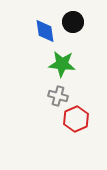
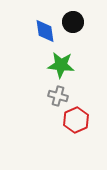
green star: moved 1 px left, 1 px down
red hexagon: moved 1 px down
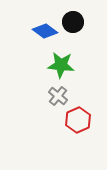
blue diamond: rotated 45 degrees counterclockwise
gray cross: rotated 24 degrees clockwise
red hexagon: moved 2 px right
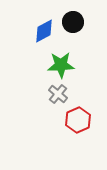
blue diamond: moved 1 px left; rotated 65 degrees counterclockwise
green star: rotated 8 degrees counterclockwise
gray cross: moved 2 px up
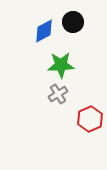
gray cross: rotated 18 degrees clockwise
red hexagon: moved 12 px right, 1 px up
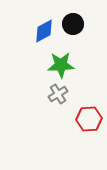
black circle: moved 2 px down
red hexagon: moved 1 px left; rotated 20 degrees clockwise
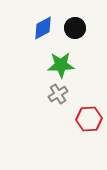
black circle: moved 2 px right, 4 px down
blue diamond: moved 1 px left, 3 px up
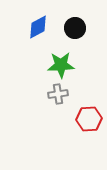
blue diamond: moved 5 px left, 1 px up
gray cross: rotated 24 degrees clockwise
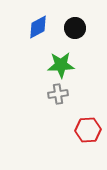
red hexagon: moved 1 px left, 11 px down
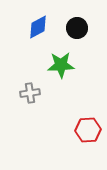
black circle: moved 2 px right
gray cross: moved 28 px left, 1 px up
